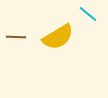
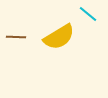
yellow semicircle: moved 1 px right
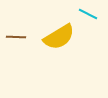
cyan line: rotated 12 degrees counterclockwise
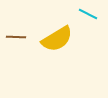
yellow semicircle: moved 2 px left, 2 px down
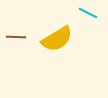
cyan line: moved 1 px up
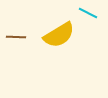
yellow semicircle: moved 2 px right, 4 px up
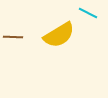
brown line: moved 3 px left
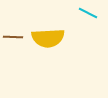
yellow semicircle: moved 11 px left, 3 px down; rotated 28 degrees clockwise
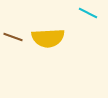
brown line: rotated 18 degrees clockwise
